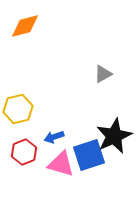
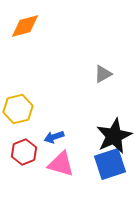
blue square: moved 21 px right, 9 px down
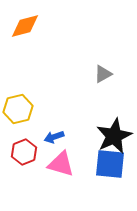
blue square: rotated 24 degrees clockwise
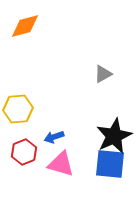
yellow hexagon: rotated 8 degrees clockwise
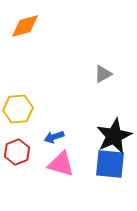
red hexagon: moved 7 px left
